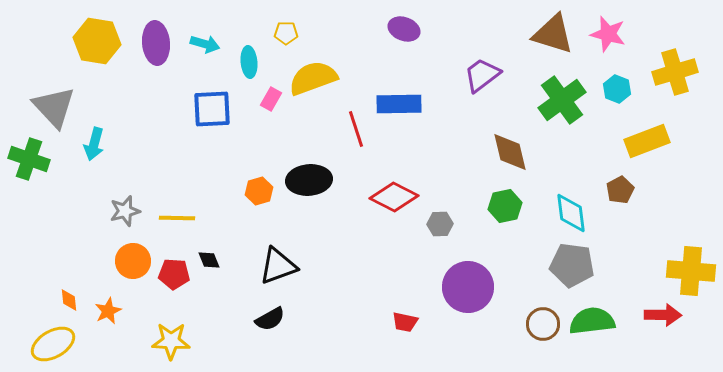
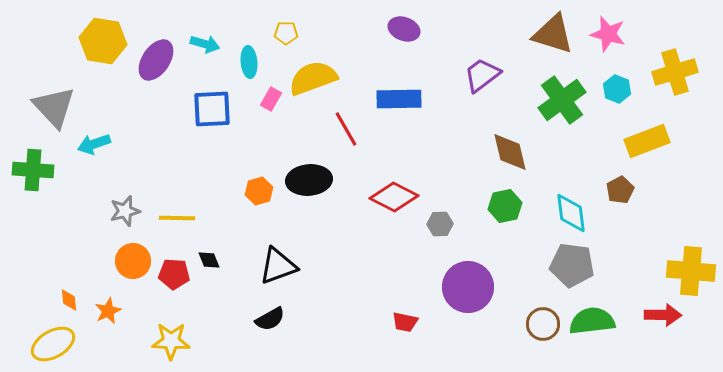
yellow hexagon at (97, 41): moved 6 px right
purple ellipse at (156, 43): moved 17 px down; rotated 39 degrees clockwise
blue rectangle at (399, 104): moved 5 px up
red line at (356, 129): moved 10 px left; rotated 12 degrees counterclockwise
cyan arrow at (94, 144): rotated 56 degrees clockwise
green cross at (29, 159): moved 4 px right, 11 px down; rotated 15 degrees counterclockwise
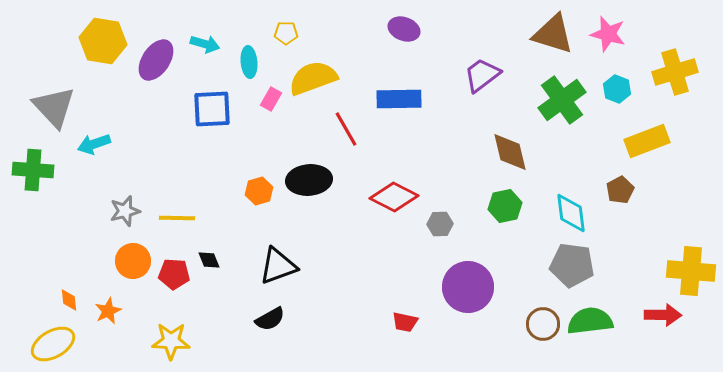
green semicircle at (592, 321): moved 2 px left
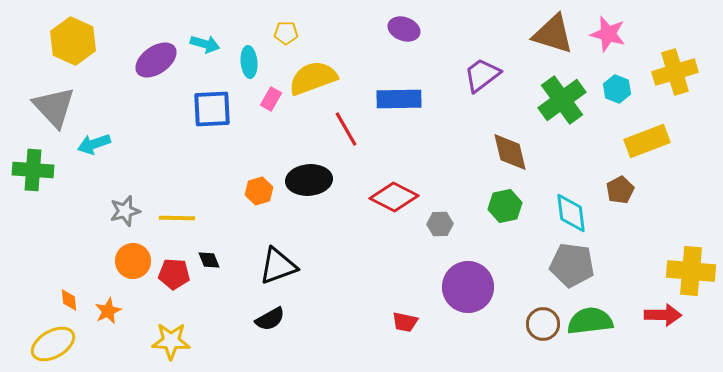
yellow hexagon at (103, 41): moved 30 px left; rotated 15 degrees clockwise
purple ellipse at (156, 60): rotated 21 degrees clockwise
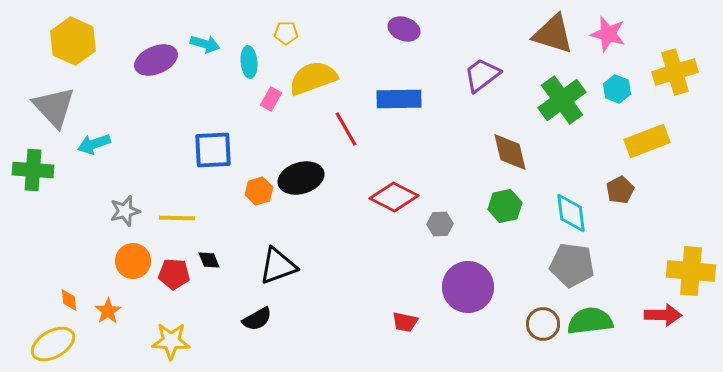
purple ellipse at (156, 60): rotated 12 degrees clockwise
blue square at (212, 109): moved 1 px right, 41 px down
black ellipse at (309, 180): moved 8 px left, 2 px up; rotated 12 degrees counterclockwise
orange star at (108, 311): rotated 8 degrees counterclockwise
black semicircle at (270, 319): moved 13 px left
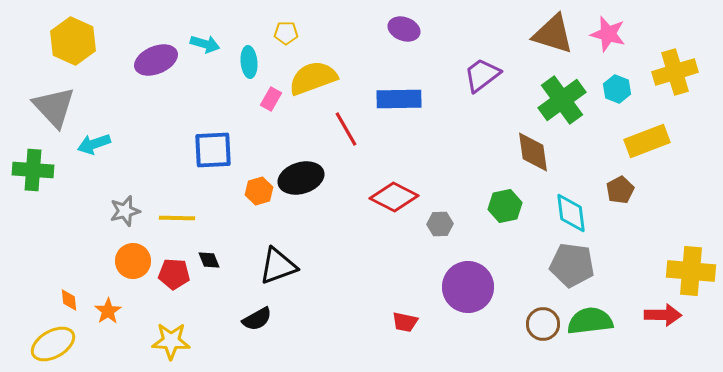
brown diamond at (510, 152): moved 23 px right; rotated 6 degrees clockwise
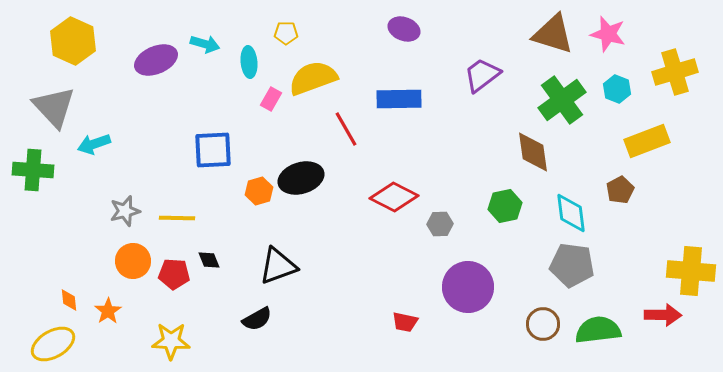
green semicircle at (590, 321): moved 8 px right, 9 px down
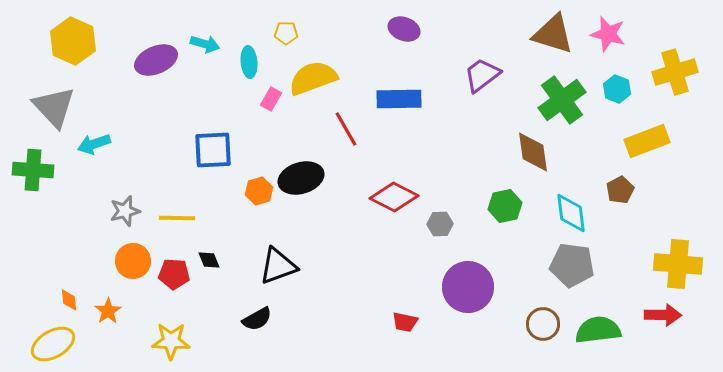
yellow cross at (691, 271): moved 13 px left, 7 px up
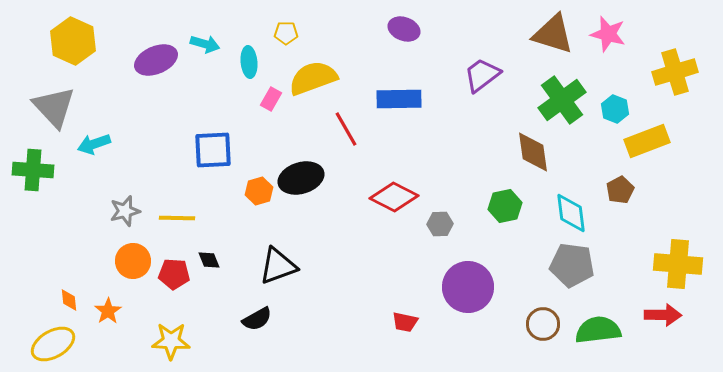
cyan hexagon at (617, 89): moved 2 px left, 20 px down
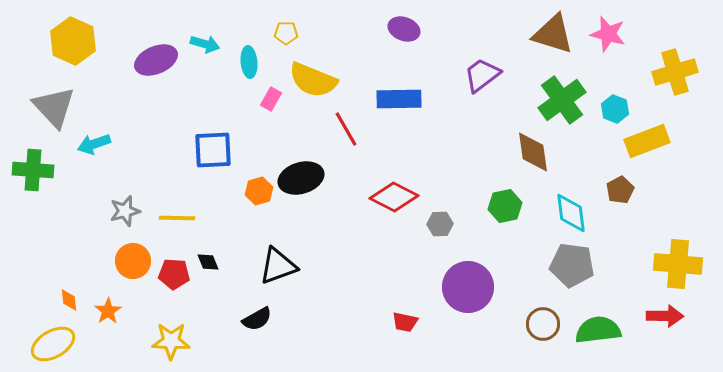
yellow semicircle at (313, 78): moved 2 px down; rotated 138 degrees counterclockwise
black diamond at (209, 260): moved 1 px left, 2 px down
red arrow at (663, 315): moved 2 px right, 1 px down
